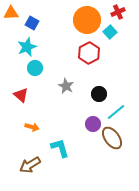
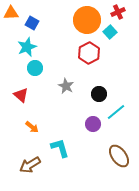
orange arrow: rotated 24 degrees clockwise
brown ellipse: moved 7 px right, 18 px down
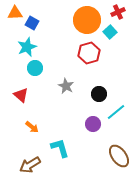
orange triangle: moved 4 px right
red hexagon: rotated 10 degrees clockwise
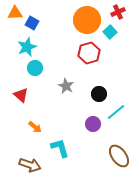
orange arrow: moved 3 px right
brown arrow: rotated 130 degrees counterclockwise
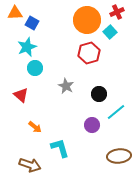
red cross: moved 1 px left
purple circle: moved 1 px left, 1 px down
brown ellipse: rotated 60 degrees counterclockwise
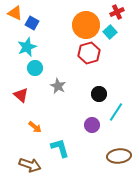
orange triangle: rotated 28 degrees clockwise
orange circle: moved 1 px left, 5 px down
gray star: moved 8 px left
cyan line: rotated 18 degrees counterclockwise
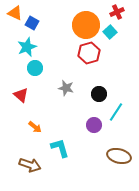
gray star: moved 8 px right, 2 px down; rotated 14 degrees counterclockwise
purple circle: moved 2 px right
brown ellipse: rotated 20 degrees clockwise
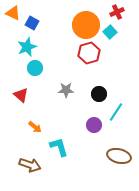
orange triangle: moved 2 px left
gray star: moved 2 px down; rotated 14 degrees counterclockwise
cyan L-shape: moved 1 px left, 1 px up
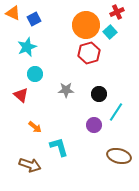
blue square: moved 2 px right, 4 px up; rotated 32 degrees clockwise
cyan circle: moved 6 px down
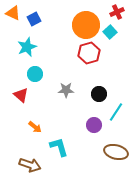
brown ellipse: moved 3 px left, 4 px up
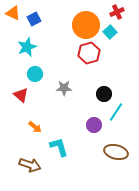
gray star: moved 2 px left, 2 px up
black circle: moved 5 px right
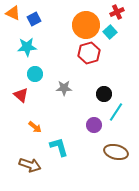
cyan star: rotated 18 degrees clockwise
